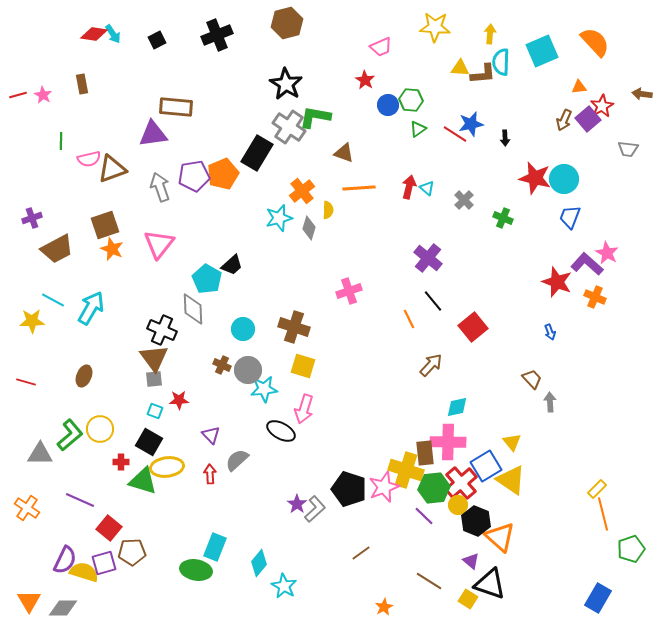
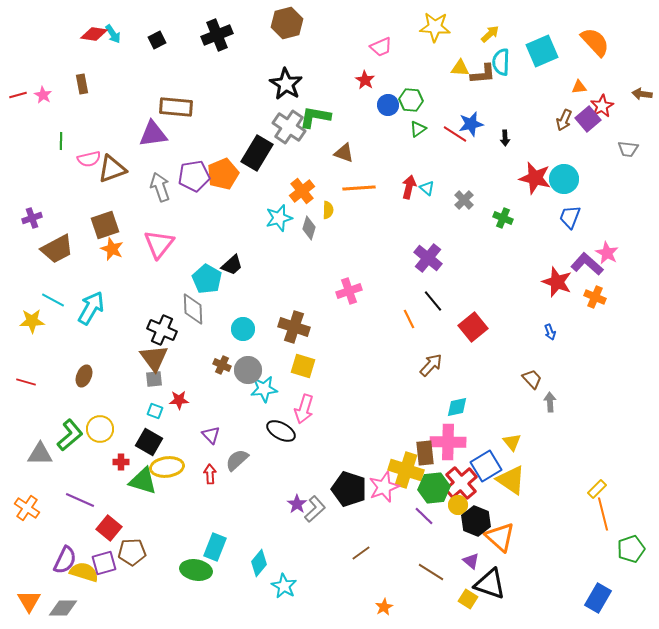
yellow arrow at (490, 34): rotated 42 degrees clockwise
brown line at (429, 581): moved 2 px right, 9 px up
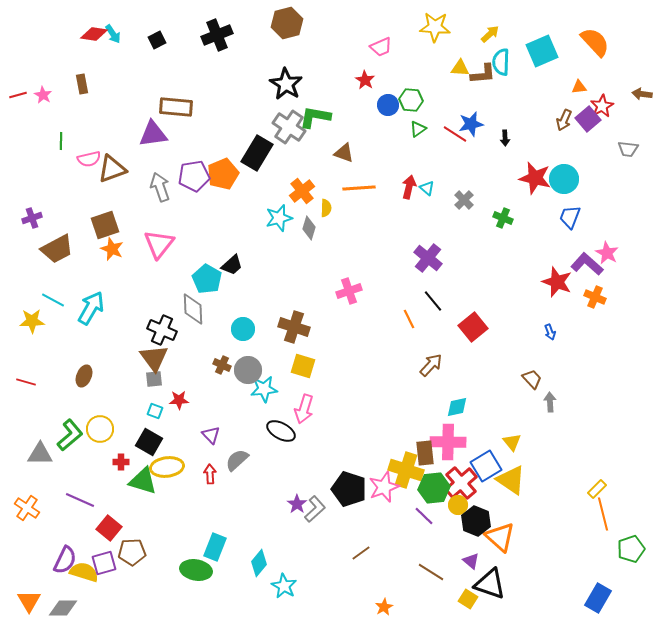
yellow semicircle at (328, 210): moved 2 px left, 2 px up
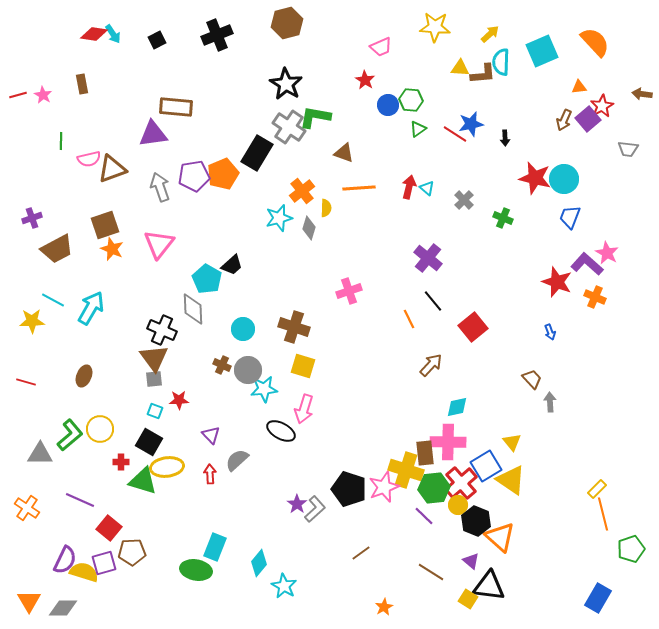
black triangle at (490, 584): moved 1 px left, 2 px down; rotated 12 degrees counterclockwise
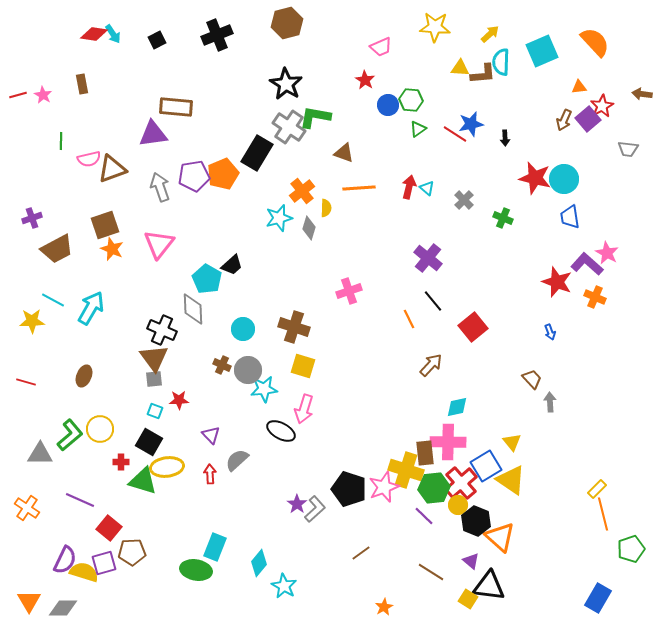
blue trapezoid at (570, 217): rotated 30 degrees counterclockwise
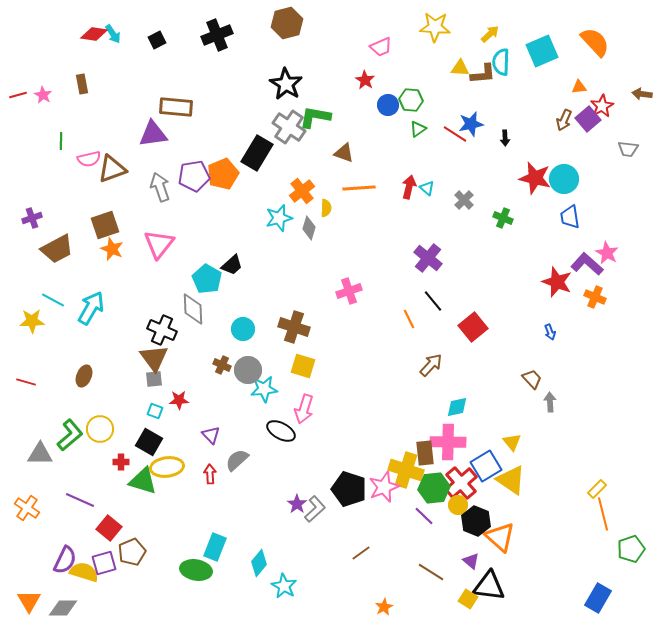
brown pentagon at (132, 552): rotated 20 degrees counterclockwise
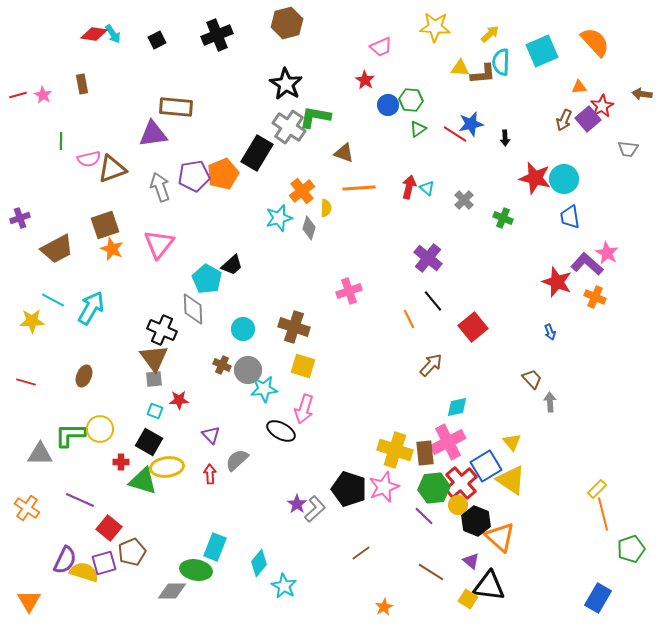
purple cross at (32, 218): moved 12 px left
green L-shape at (70, 435): rotated 140 degrees counterclockwise
pink cross at (448, 442): rotated 28 degrees counterclockwise
yellow cross at (406, 470): moved 11 px left, 20 px up
gray diamond at (63, 608): moved 109 px right, 17 px up
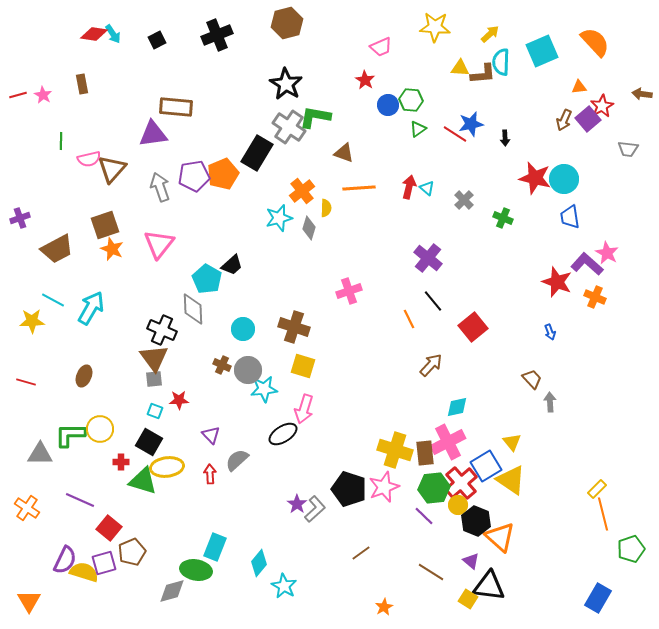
brown triangle at (112, 169): rotated 28 degrees counterclockwise
black ellipse at (281, 431): moved 2 px right, 3 px down; rotated 60 degrees counterclockwise
gray diamond at (172, 591): rotated 16 degrees counterclockwise
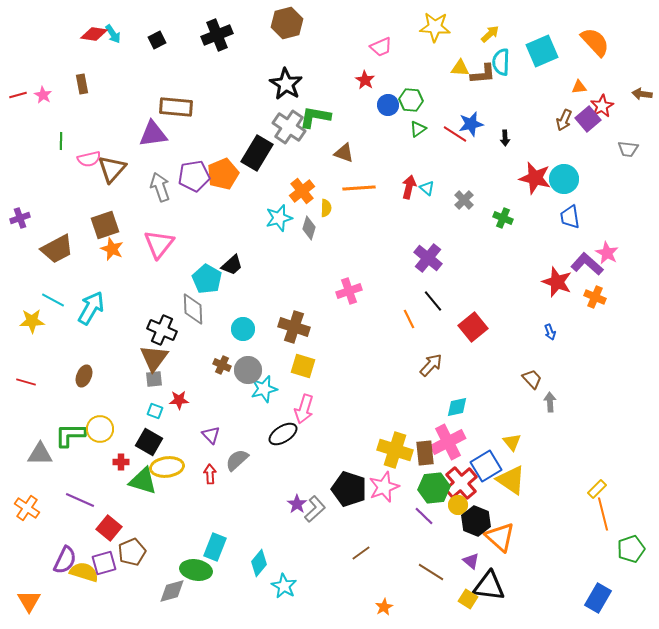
brown triangle at (154, 358): rotated 12 degrees clockwise
cyan star at (264, 389): rotated 8 degrees counterclockwise
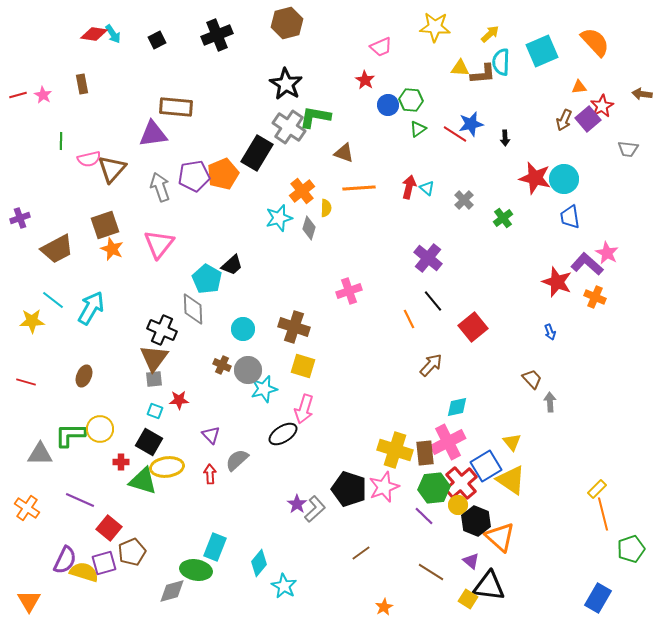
green cross at (503, 218): rotated 30 degrees clockwise
cyan line at (53, 300): rotated 10 degrees clockwise
